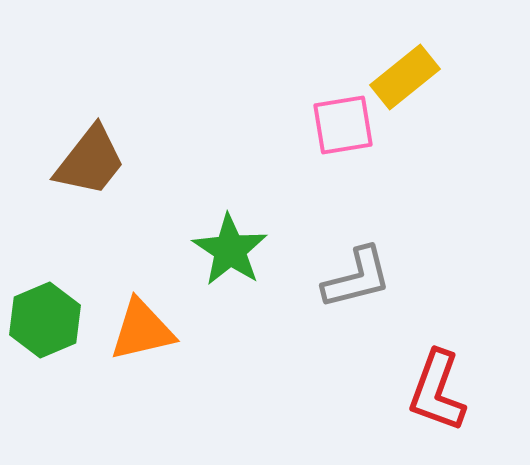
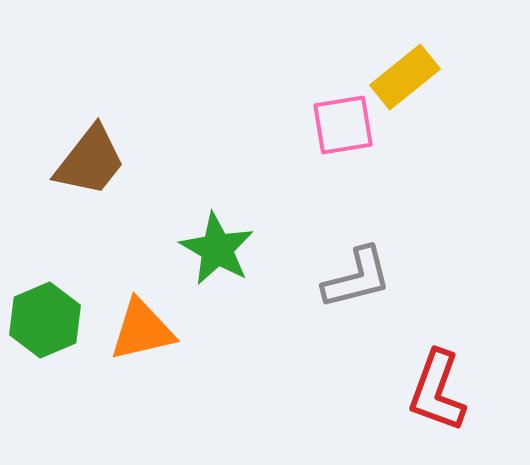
green star: moved 13 px left, 1 px up; rotated 4 degrees counterclockwise
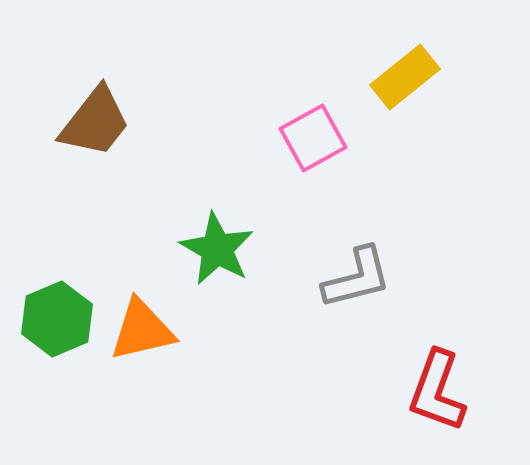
pink square: moved 30 px left, 13 px down; rotated 20 degrees counterclockwise
brown trapezoid: moved 5 px right, 39 px up
green hexagon: moved 12 px right, 1 px up
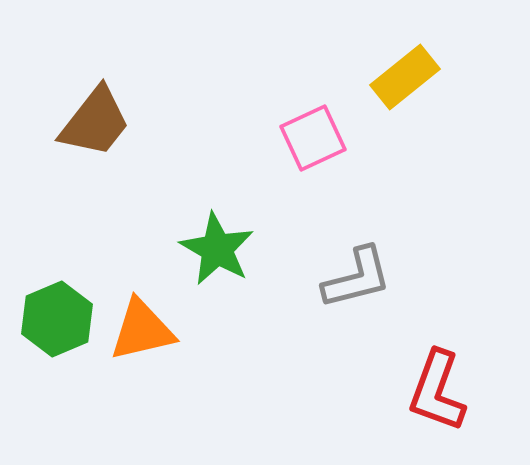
pink square: rotated 4 degrees clockwise
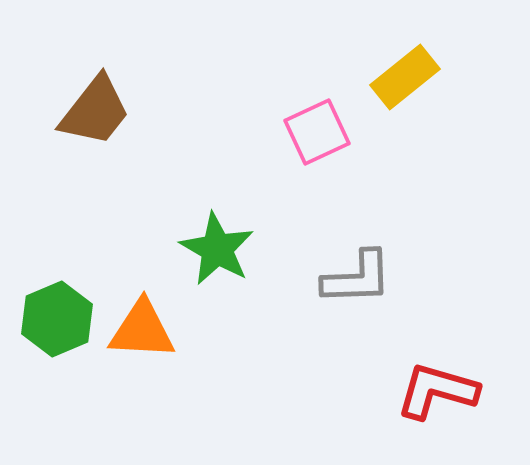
brown trapezoid: moved 11 px up
pink square: moved 4 px right, 6 px up
gray L-shape: rotated 12 degrees clockwise
orange triangle: rotated 16 degrees clockwise
red L-shape: rotated 86 degrees clockwise
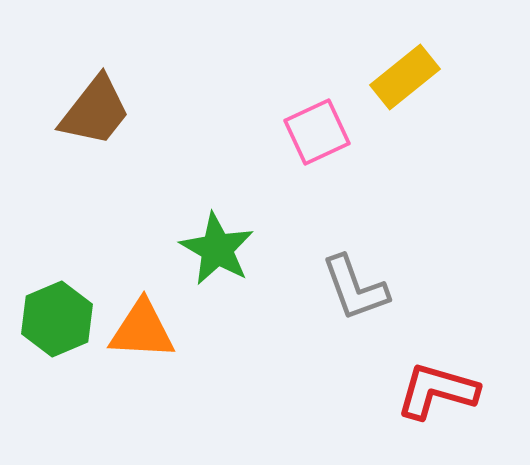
gray L-shape: moved 2 px left, 10 px down; rotated 72 degrees clockwise
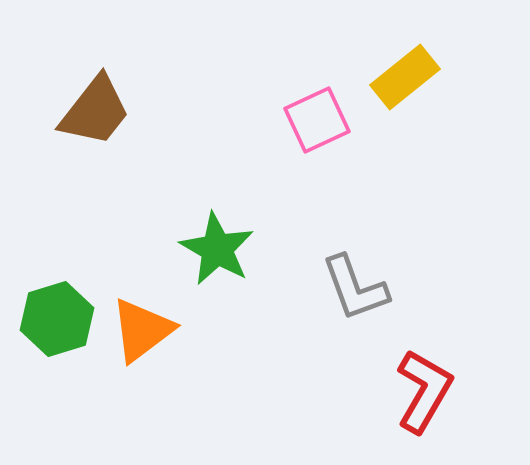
pink square: moved 12 px up
green hexagon: rotated 6 degrees clockwise
orange triangle: rotated 40 degrees counterclockwise
red L-shape: moved 13 px left; rotated 104 degrees clockwise
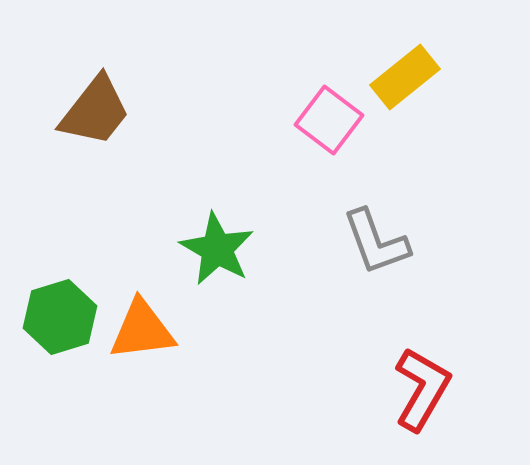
pink square: moved 12 px right; rotated 28 degrees counterclockwise
gray L-shape: moved 21 px right, 46 px up
green hexagon: moved 3 px right, 2 px up
orange triangle: rotated 30 degrees clockwise
red L-shape: moved 2 px left, 2 px up
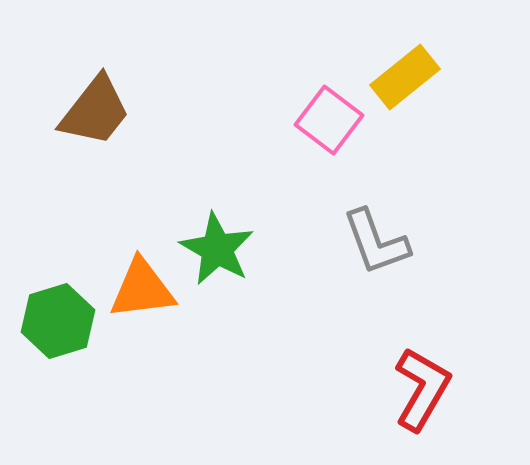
green hexagon: moved 2 px left, 4 px down
orange triangle: moved 41 px up
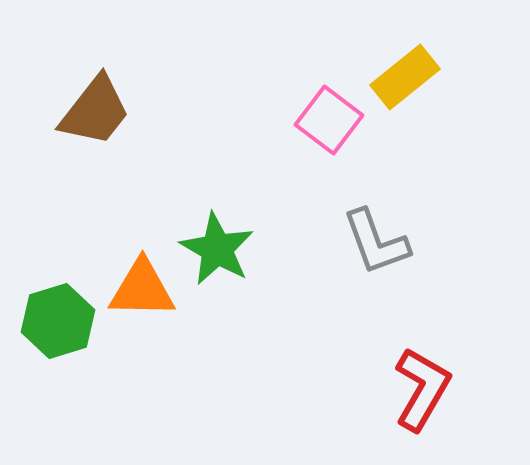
orange triangle: rotated 8 degrees clockwise
